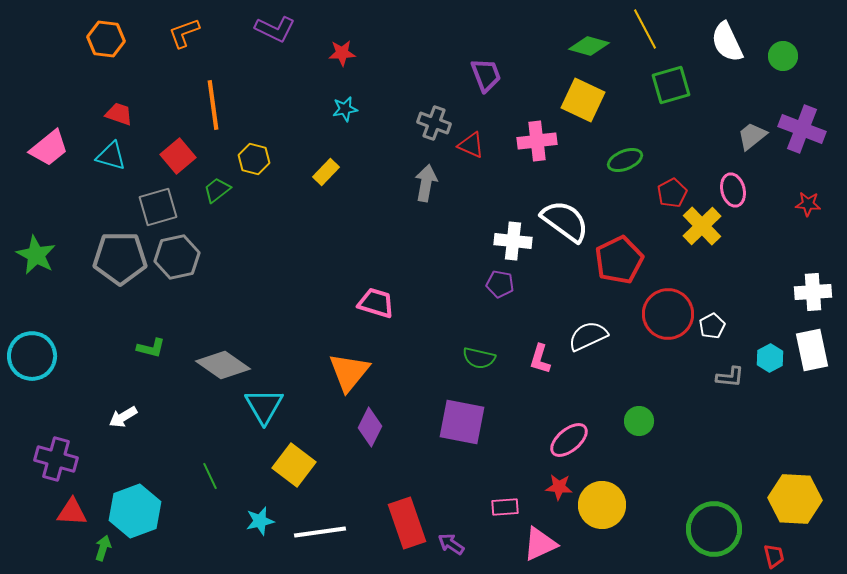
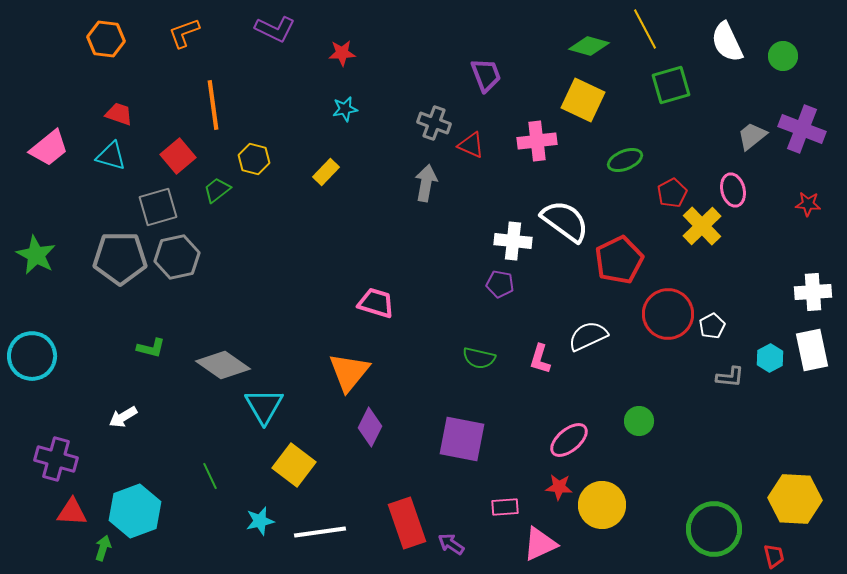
purple square at (462, 422): moved 17 px down
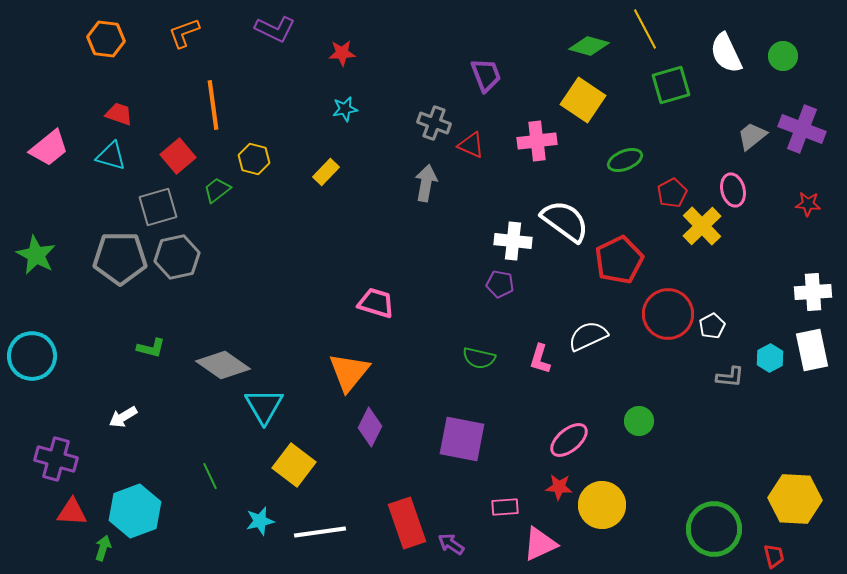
white semicircle at (727, 42): moved 1 px left, 11 px down
yellow square at (583, 100): rotated 9 degrees clockwise
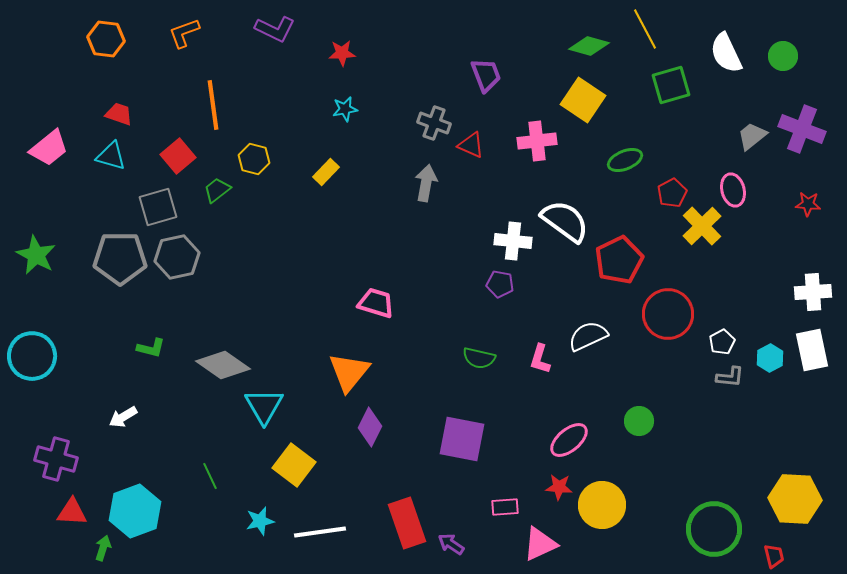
white pentagon at (712, 326): moved 10 px right, 16 px down
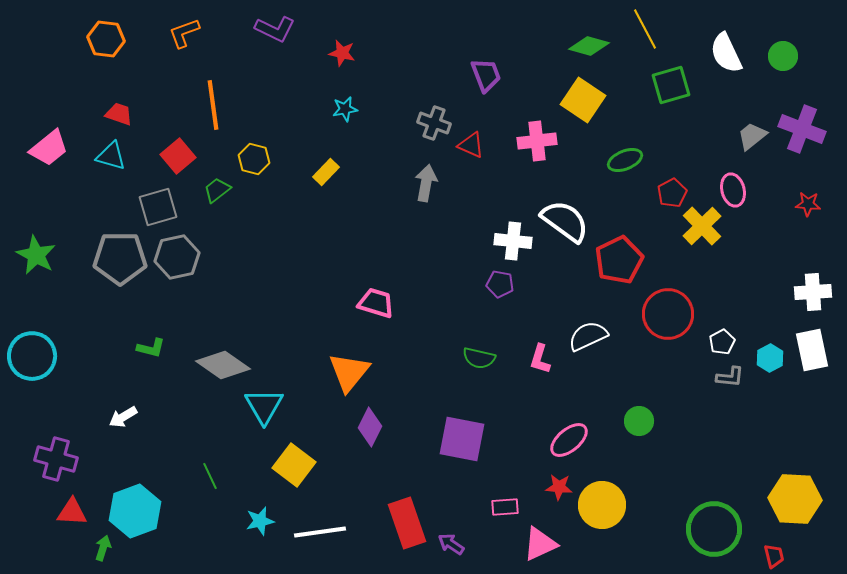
red star at (342, 53): rotated 16 degrees clockwise
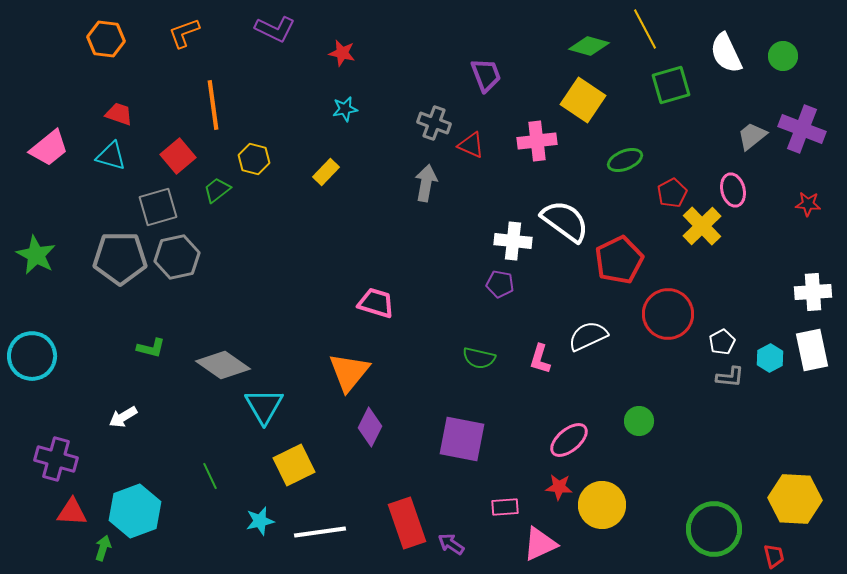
yellow square at (294, 465): rotated 27 degrees clockwise
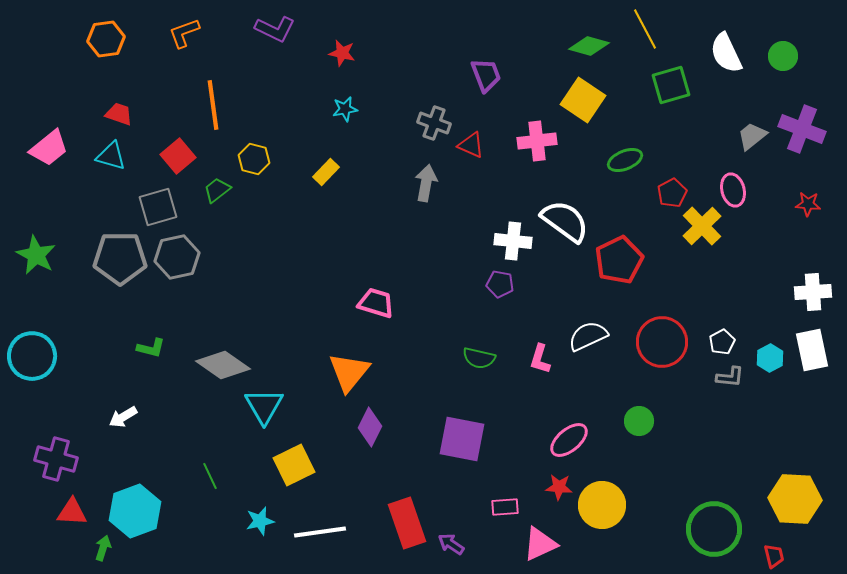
orange hexagon at (106, 39): rotated 15 degrees counterclockwise
red circle at (668, 314): moved 6 px left, 28 px down
